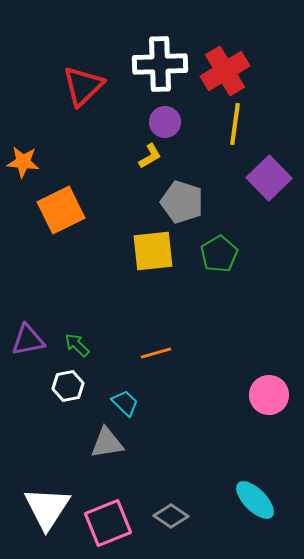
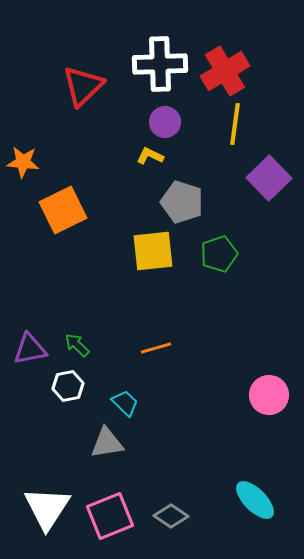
yellow L-shape: rotated 124 degrees counterclockwise
orange square: moved 2 px right
green pentagon: rotated 12 degrees clockwise
purple triangle: moved 2 px right, 9 px down
orange line: moved 5 px up
pink square: moved 2 px right, 7 px up
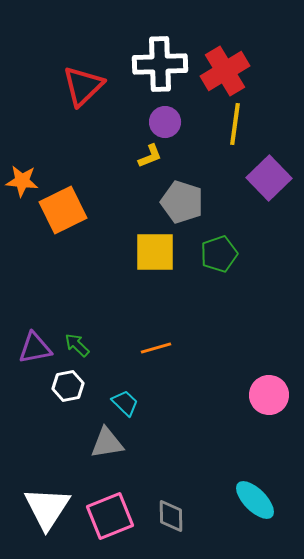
yellow L-shape: rotated 132 degrees clockwise
orange star: moved 1 px left, 19 px down
yellow square: moved 2 px right, 1 px down; rotated 6 degrees clockwise
purple triangle: moved 5 px right, 1 px up
gray diamond: rotated 56 degrees clockwise
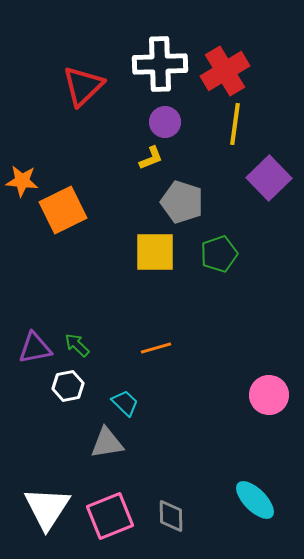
yellow L-shape: moved 1 px right, 2 px down
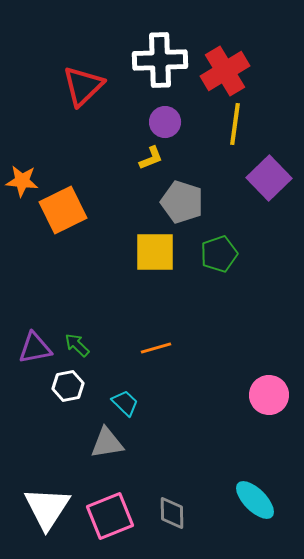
white cross: moved 4 px up
gray diamond: moved 1 px right, 3 px up
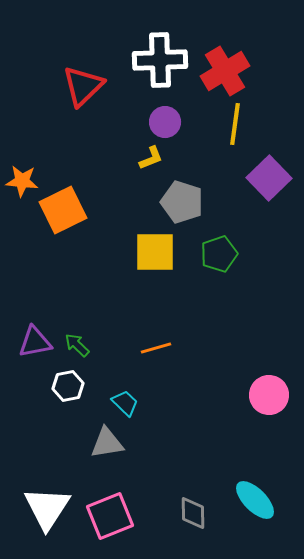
purple triangle: moved 6 px up
gray diamond: moved 21 px right
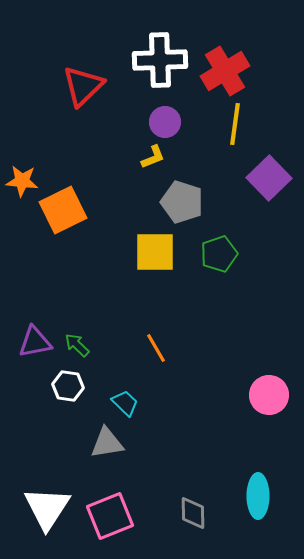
yellow L-shape: moved 2 px right, 1 px up
orange line: rotated 76 degrees clockwise
white hexagon: rotated 20 degrees clockwise
cyan ellipse: moved 3 px right, 4 px up; rotated 45 degrees clockwise
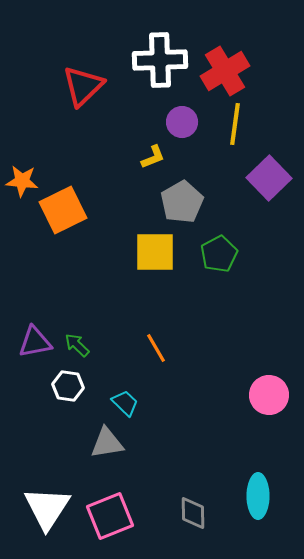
purple circle: moved 17 px right
gray pentagon: rotated 24 degrees clockwise
green pentagon: rotated 9 degrees counterclockwise
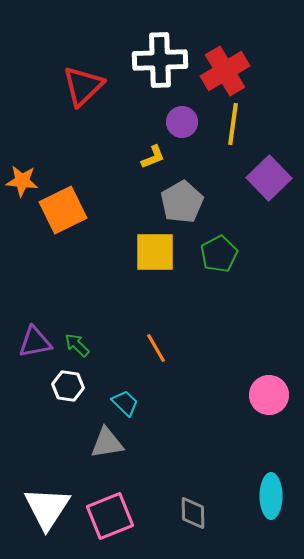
yellow line: moved 2 px left
cyan ellipse: moved 13 px right
